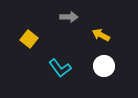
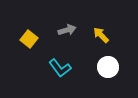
gray arrow: moved 2 px left, 13 px down; rotated 18 degrees counterclockwise
yellow arrow: rotated 18 degrees clockwise
white circle: moved 4 px right, 1 px down
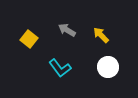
gray arrow: rotated 132 degrees counterclockwise
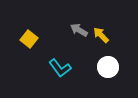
gray arrow: moved 12 px right
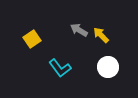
yellow square: moved 3 px right; rotated 18 degrees clockwise
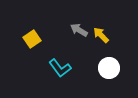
white circle: moved 1 px right, 1 px down
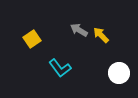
white circle: moved 10 px right, 5 px down
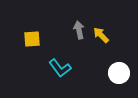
gray arrow: rotated 48 degrees clockwise
yellow square: rotated 30 degrees clockwise
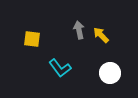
yellow square: rotated 12 degrees clockwise
white circle: moved 9 px left
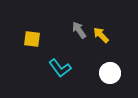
gray arrow: rotated 24 degrees counterclockwise
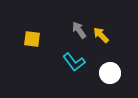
cyan L-shape: moved 14 px right, 6 px up
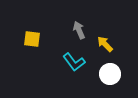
gray arrow: rotated 12 degrees clockwise
yellow arrow: moved 4 px right, 9 px down
white circle: moved 1 px down
